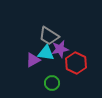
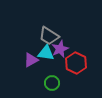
purple star: rotated 12 degrees counterclockwise
purple triangle: moved 2 px left
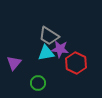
purple star: rotated 30 degrees clockwise
cyan triangle: rotated 18 degrees counterclockwise
purple triangle: moved 17 px left, 3 px down; rotated 21 degrees counterclockwise
green circle: moved 14 px left
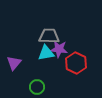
gray trapezoid: rotated 150 degrees clockwise
purple star: moved 1 px left
green circle: moved 1 px left, 4 px down
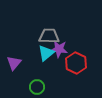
cyan triangle: rotated 30 degrees counterclockwise
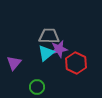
purple star: rotated 18 degrees counterclockwise
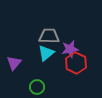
purple star: moved 11 px right
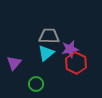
green circle: moved 1 px left, 3 px up
